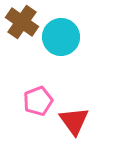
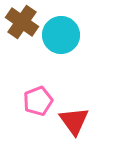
cyan circle: moved 2 px up
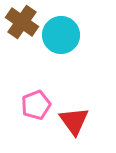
pink pentagon: moved 2 px left, 4 px down
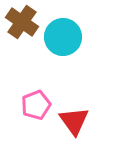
cyan circle: moved 2 px right, 2 px down
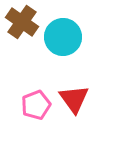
red triangle: moved 22 px up
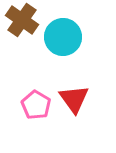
brown cross: moved 2 px up
pink pentagon: rotated 20 degrees counterclockwise
